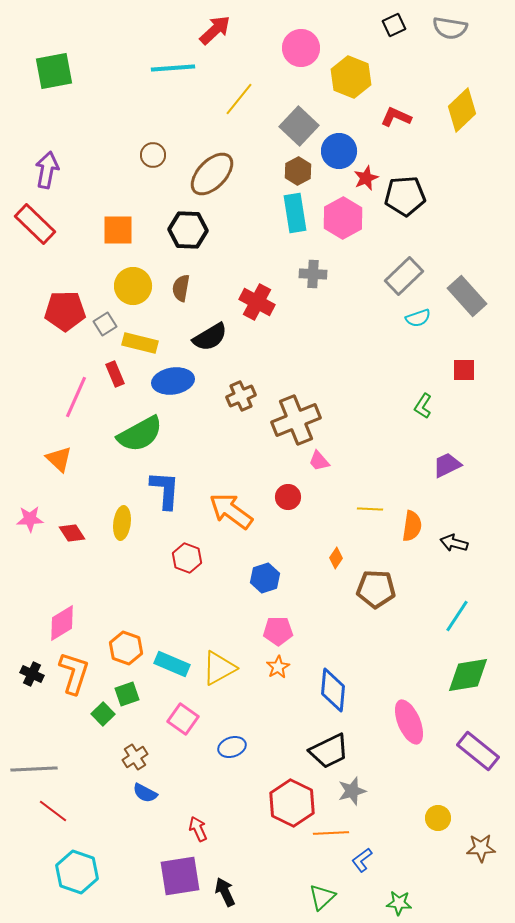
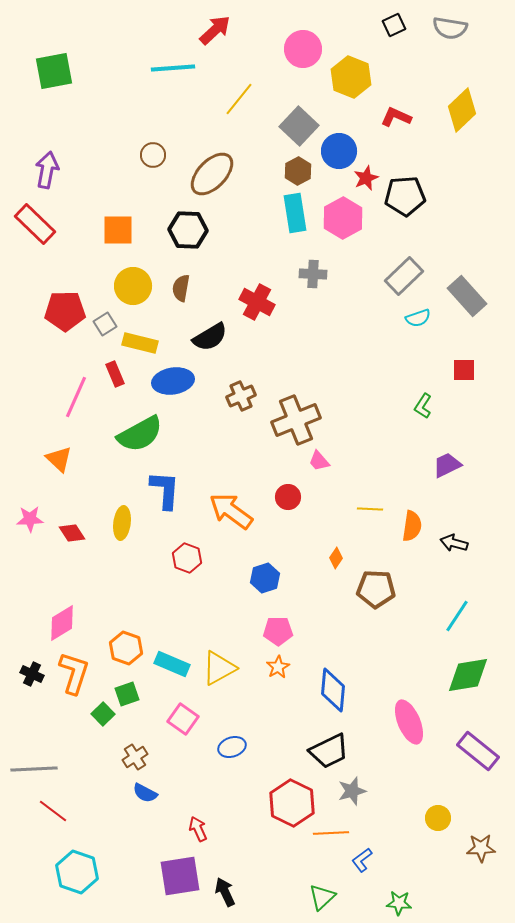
pink circle at (301, 48): moved 2 px right, 1 px down
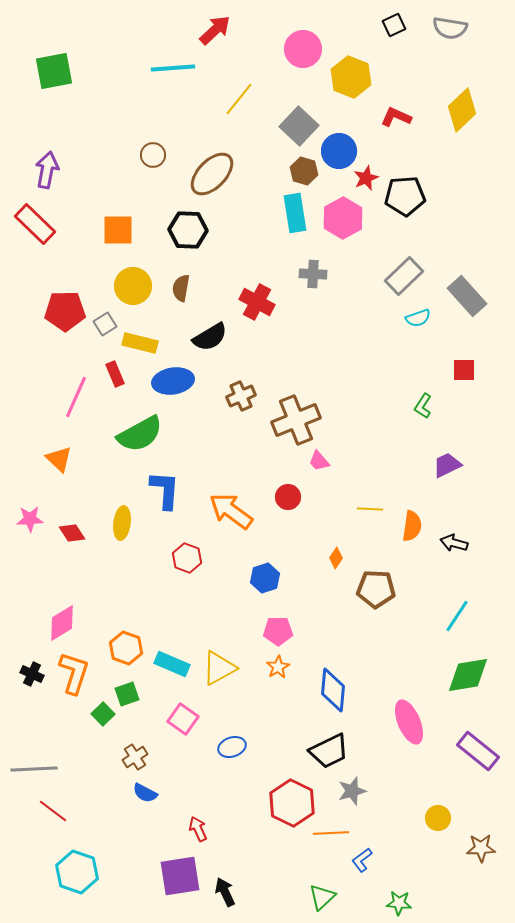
brown hexagon at (298, 171): moved 6 px right; rotated 16 degrees counterclockwise
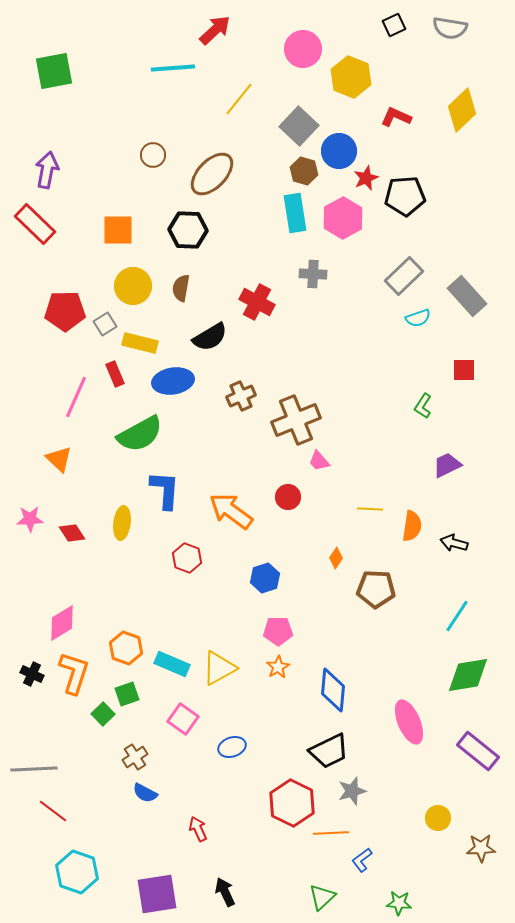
purple square at (180, 876): moved 23 px left, 18 px down
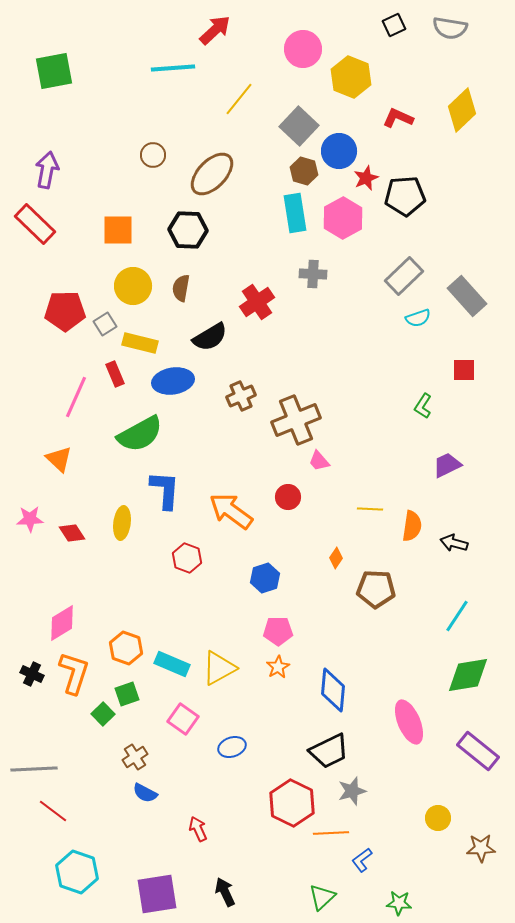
red L-shape at (396, 117): moved 2 px right, 1 px down
red cross at (257, 302): rotated 28 degrees clockwise
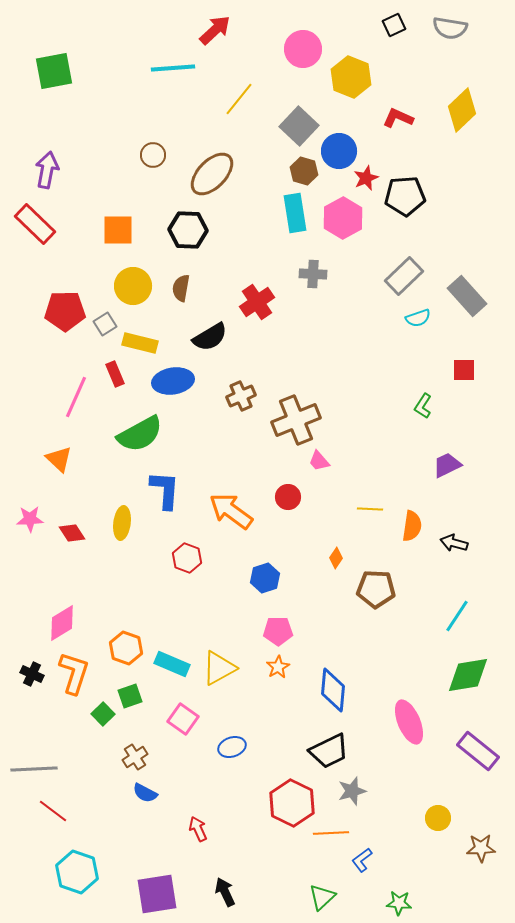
green square at (127, 694): moved 3 px right, 2 px down
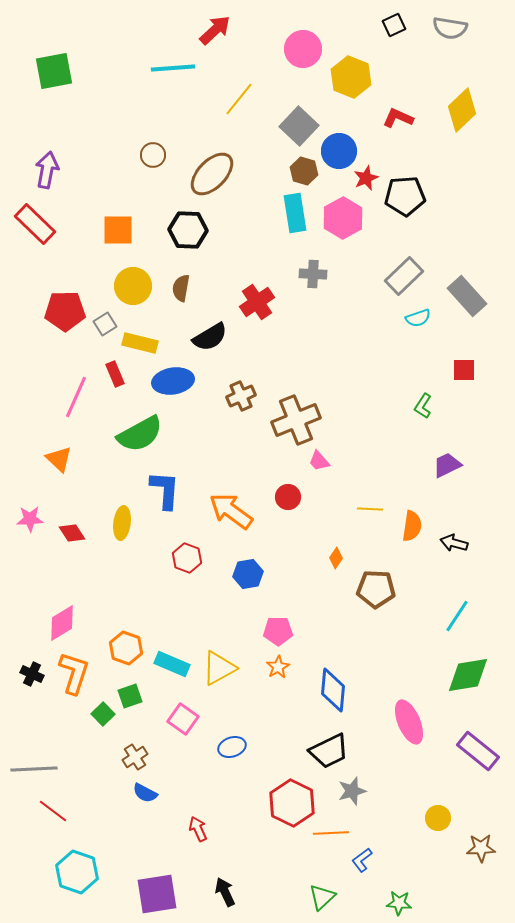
blue hexagon at (265, 578): moved 17 px left, 4 px up; rotated 8 degrees clockwise
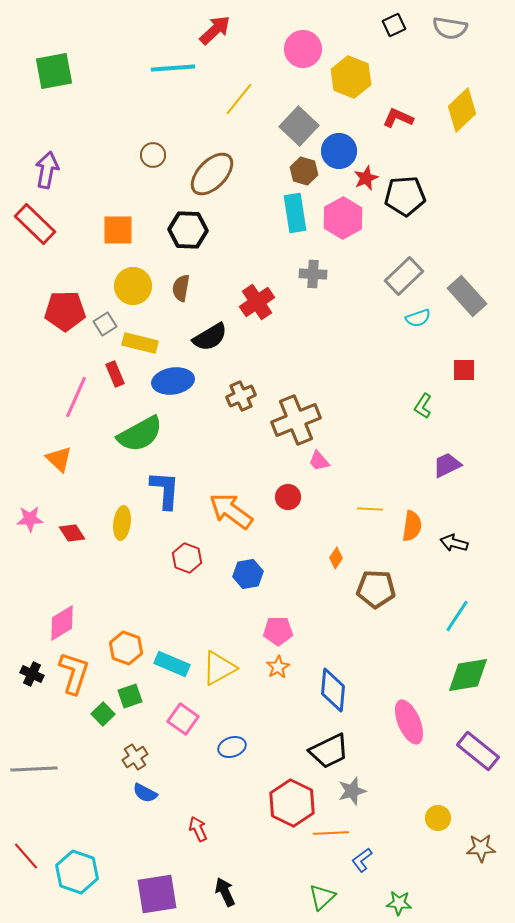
red line at (53, 811): moved 27 px left, 45 px down; rotated 12 degrees clockwise
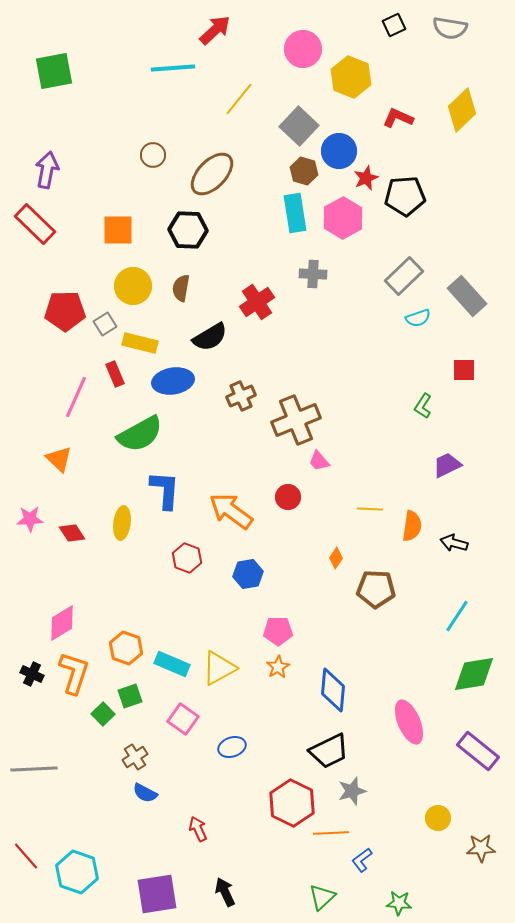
green diamond at (468, 675): moved 6 px right, 1 px up
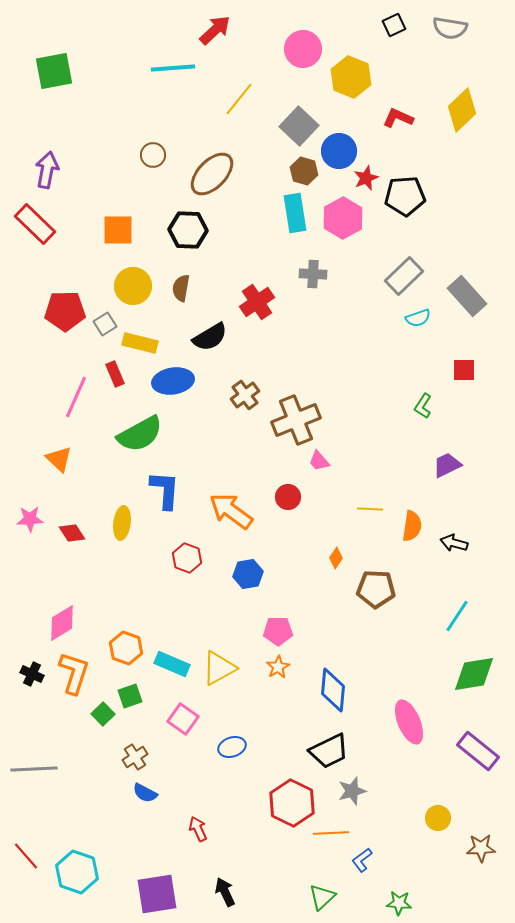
brown cross at (241, 396): moved 4 px right, 1 px up; rotated 12 degrees counterclockwise
